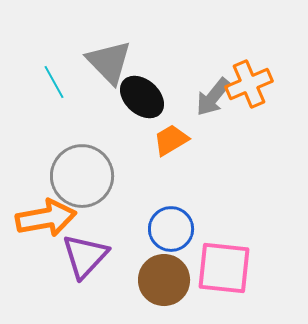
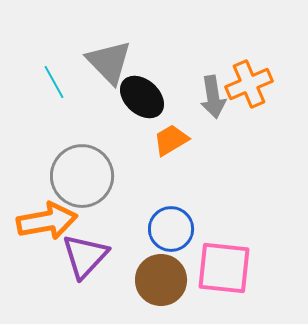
gray arrow: rotated 48 degrees counterclockwise
orange arrow: moved 1 px right, 3 px down
brown circle: moved 3 px left
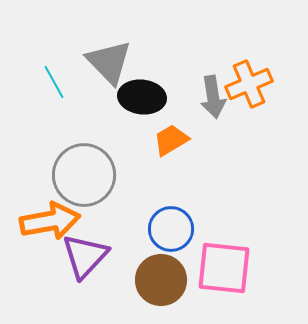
black ellipse: rotated 36 degrees counterclockwise
gray circle: moved 2 px right, 1 px up
orange arrow: moved 3 px right
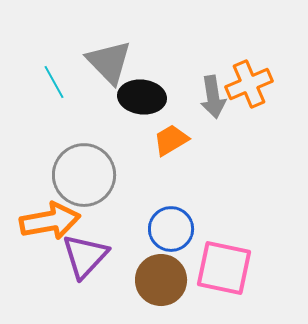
pink square: rotated 6 degrees clockwise
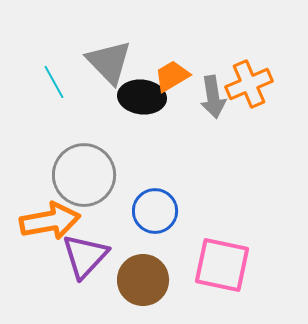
orange trapezoid: moved 1 px right, 64 px up
blue circle: moved 16 px left, 18 px up
pink square: moved 2 px left, 3 px up
brown circle: moved 18 px left
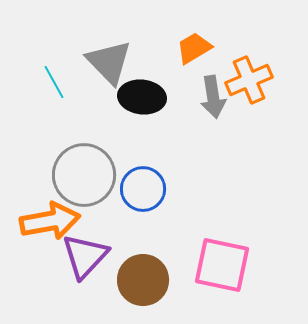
orange trapezoid: moved 22 px right, 28 px up
orange cross: moved 4 px up
blue circle: moved 12 px left, 22 px up
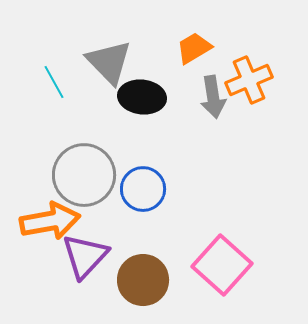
pink square: rotated 30 degrees clockwise
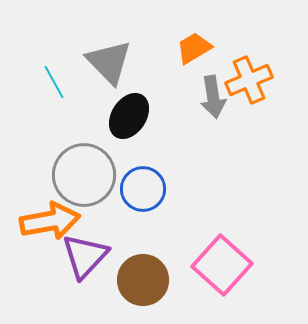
black ellipse: moved 13 px left, 19 px down; rotated 63 degrees counterclockwise
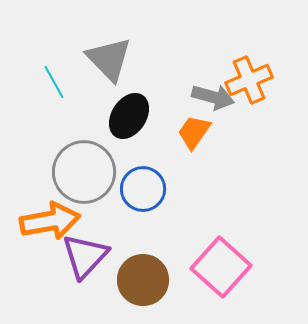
orange trapezoid: moved 84 px down; rotated 24 degrees counterclockwise
gray triangle: moved 3 px up
gray arrow: rotated 66 degrees counterclockwise
gray circle: moved 3 px up
pink square: moved 1 px left, 2 px down
